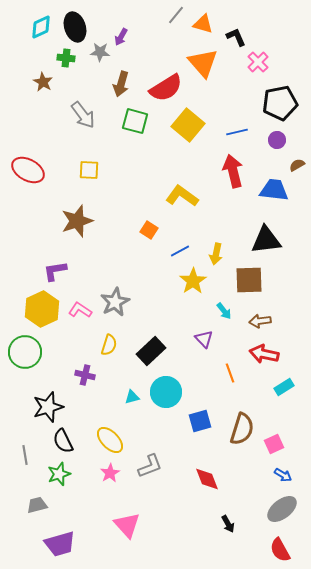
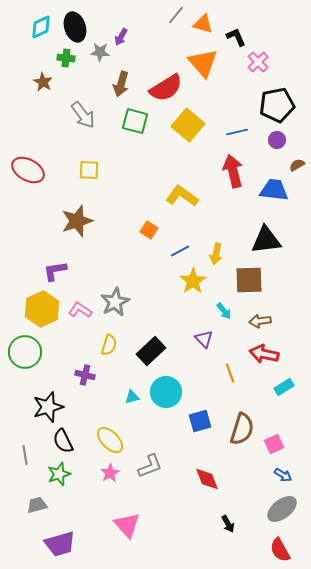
black pentagon at (280, 103): moved 3 px left, 2 px down
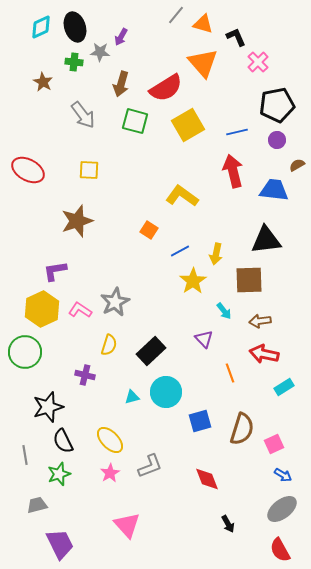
green cross at (66, 58): moved 8 px right, 4 px down
yellow square at (188, 125): rotated 20 degrees clockwise
purple trapezoid at (60, 544): rotated 100 degrees counterclockwise
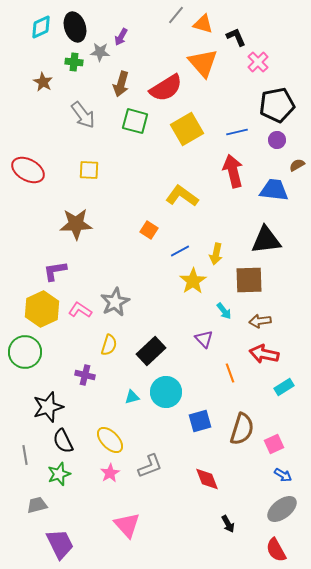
yellow square at (188, 125): moved 1 px left, 4 px down
brown star at (77, 221): moved 1 px left, 3 px down; rotated 16 degrees clockwise
red semicircle at (280, 550): moved 4 px left
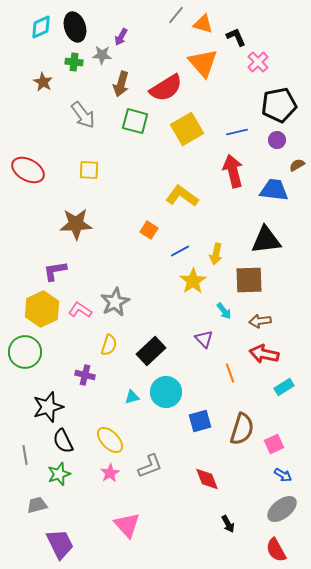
gray star at (100, 52): moved 2 px right, 3 px down
black pentagon at (277, 105): moved 2 px right
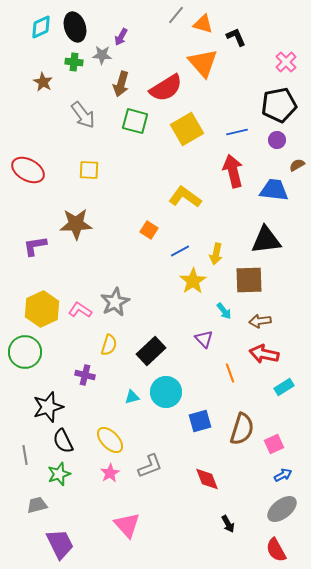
pink cross at (258, 62): moved 28 px right
yellow L-shape at (182, 196): moved 3 px right, 1 px down
purple L-shape at (55, 271): moved 20 px left, 25 px up
blue arrow at (283, 475): rotated 60 degrees counterclockwise
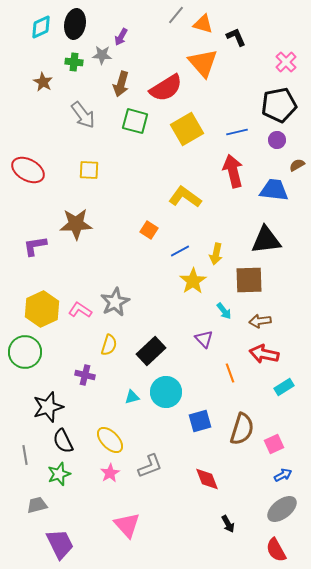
black ellipse at (75, 27): moved 3 px up; rotated 28 degrees clockwise
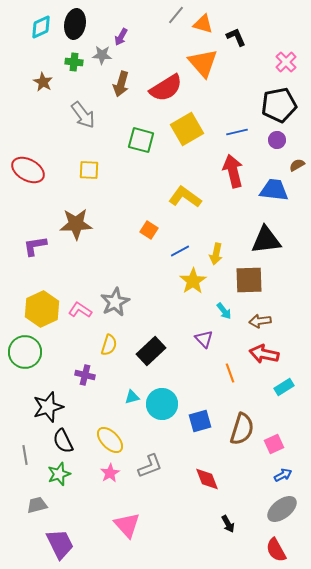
green square at (135, 121): moved 6 px right, 19 px down
cyan circle at (166, 392): moved 4 px left, 12 px down
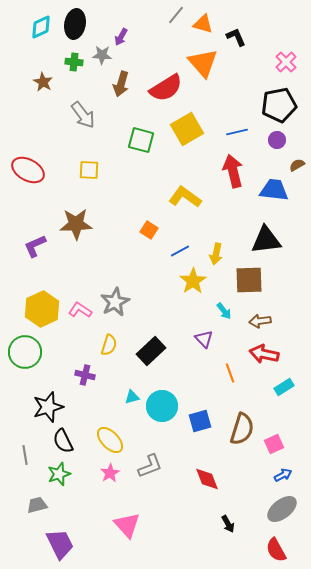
purple L-shape at (35, 246): rotated 15 degrees counterclockwise
cyan circle at (162, 404): moved 2 px down
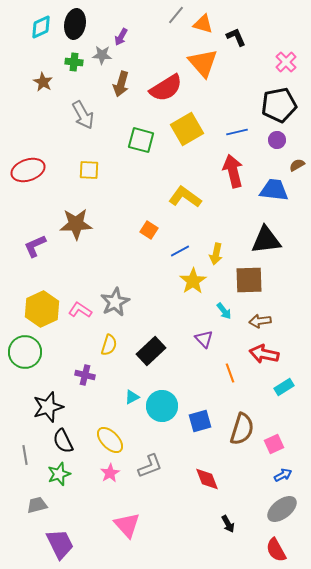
gray arrow at (83, 115): rotated 8 degrees clockwise
red ellipse at (28, 170): rotated 48 degrees counterclockwise
cyan triangle at (132, 397): rotated 14 degrees counterclockwise
